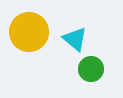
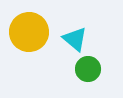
green circle: moved 3 px left
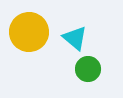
cyan triangle: moved 1 px up
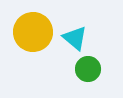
yellow circle: moved 4 px right
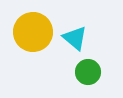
green circle: moved 3 px down
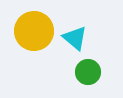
yellow circle: moved 1 px right, 1 px up
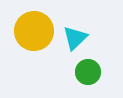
cyan triangle: rotated 36 degrees clockwise
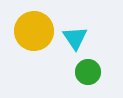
cyan triangle: rotated 20 degrees counterclockwise
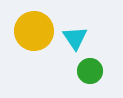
green circle: moved 2 px right, 1 px up
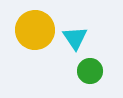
yellow circle: moved 1 px right, 1 px up
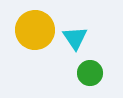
green circle: moved 2 px down
